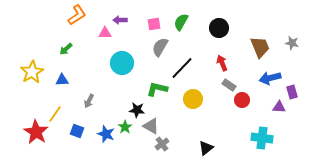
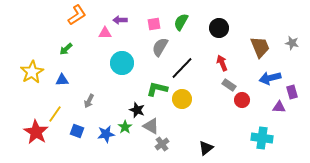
yellow circle: moved 11 px left
black star: rotated 14 degrees clockwise
blue star: rotated 30 degrees counterclockwise
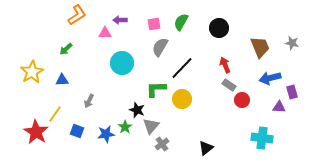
red arrow: moved 3 px right, 2 px down
green L-shape: moved 1 px left; rotated 15 degrees counterclockwise
gray triangle: rotated 42 degrees clockwise
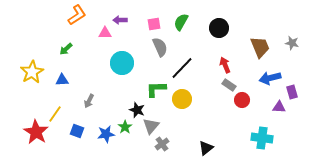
gray semicircle: rotated 126 degrees clockwise
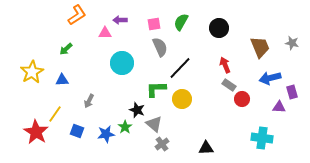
black line: moved 2 px left
red circle: moved 1 px up
gray triangle: moved 3 px right, 2 px up; rotated 30 degrees counterclockwise
black triangle: rotated 35 degrees clockwise
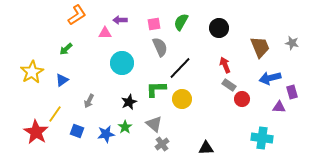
blue triangle: rotated 32 degrees counterclockwise
black star: moved 8 px left, 8 px up; rotated 28 degrees clockwise
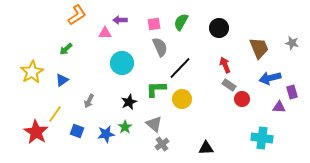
brown trapezoid: moved 1 px left, 1 px down
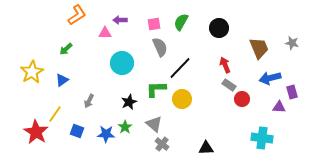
blue star: rotated 12 degrees clockwise
gray cross: rotated 16 degrees counterclockwise
